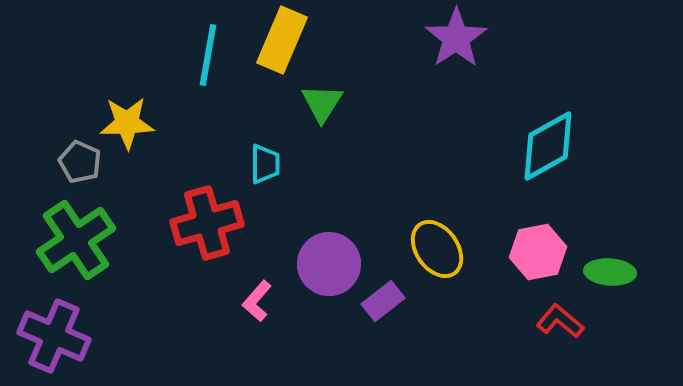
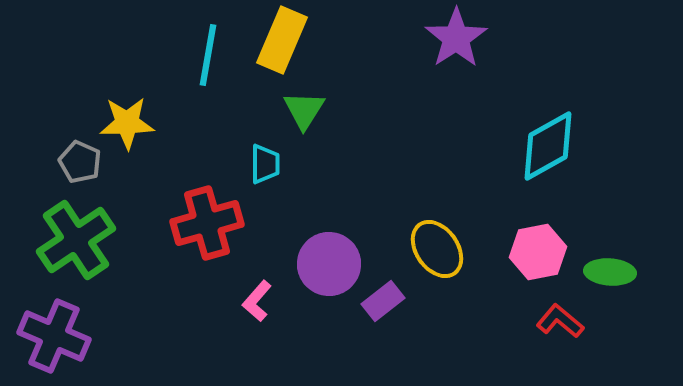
green triangle: moved 18 px left, 7 px down
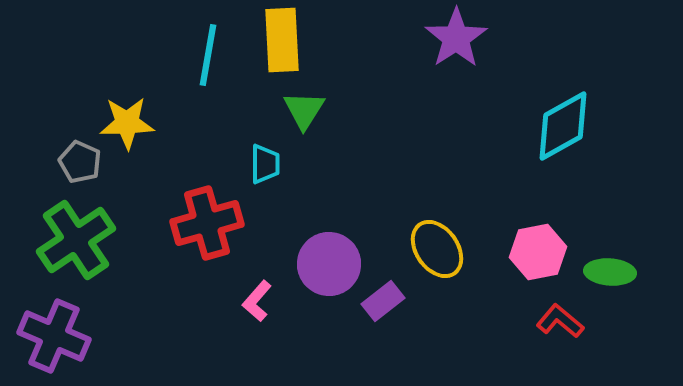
yellow rectangle: rotated 26 degrees counterclockwise
cyan diamond: moved 15 px right, 20 px up
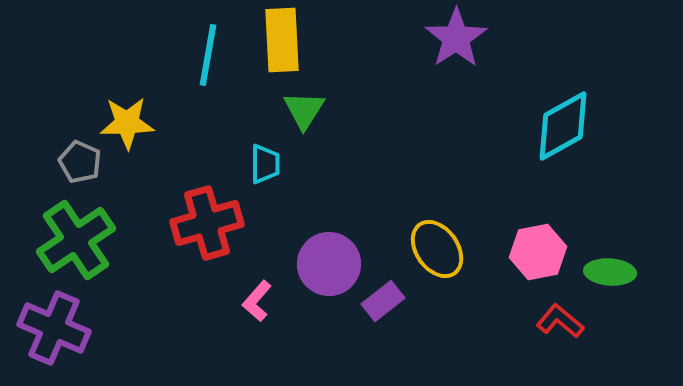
purple cross: moved 8 px up
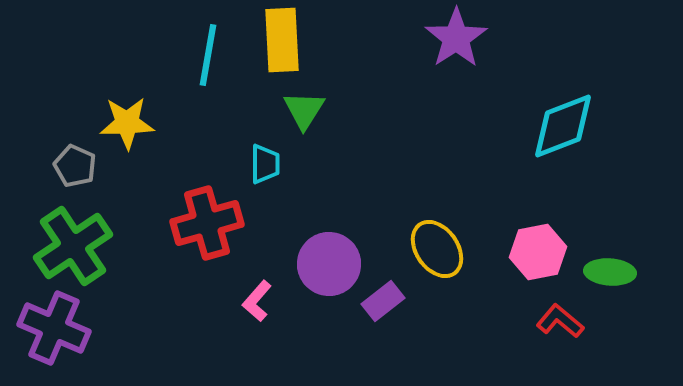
cyan diamond: rotated 8 degrees clockwise
gray pentagon: moved 5 px left, 4 px down
green cross: moved 3 px left, 6 px down
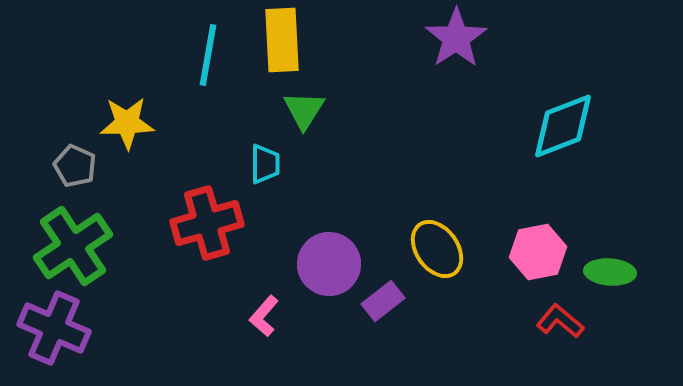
pink L-shape: moved 7 px right, 15 px down
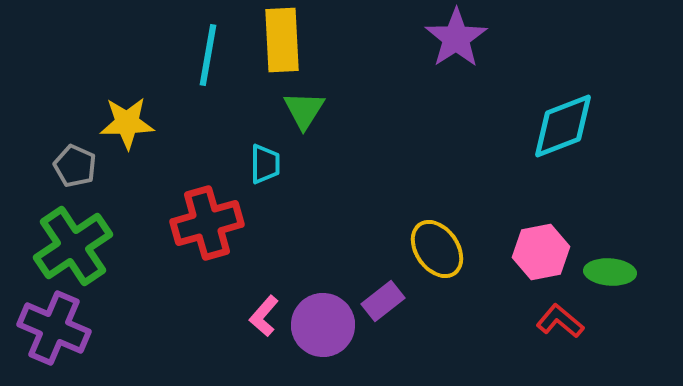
pink hexagon: moved 3 px right
purple circle: moved 6 px left, 61 px down
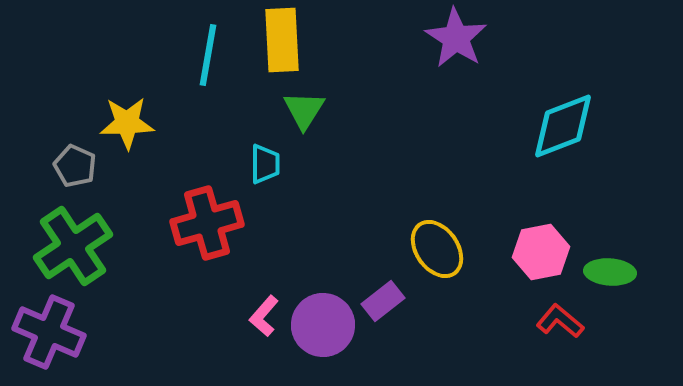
purple star: rotated 6 degrees counterclockwise
purple cross: moved 5 px left, 4 px down
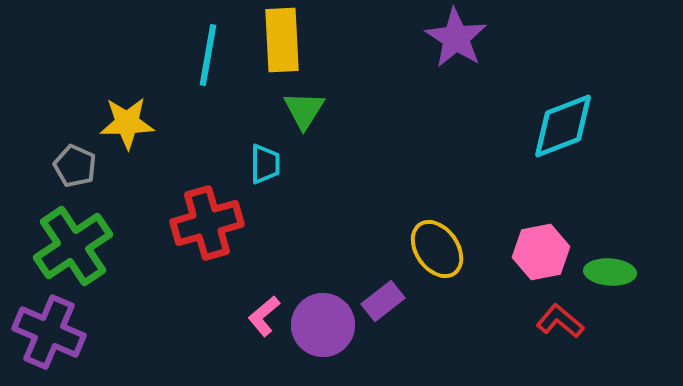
pink L-shape: rotated 9 degrees clockwise
